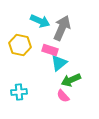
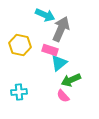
cyan arrow: moved 5 px right, 6 px up
gray arrow: moved 1 px left, 1 px down
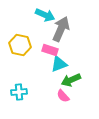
cyan triangle: moved 1 px down; rotated 18 degrees clockwise
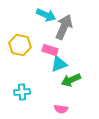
cyan arrow: moved 1 px right
gray arrow: moved 3 px right, 2 px up
cyan cross: moved 3 px right
pink semicircle: moved 2 px left, 13 px down; rotated 40 degrees counterclockwise
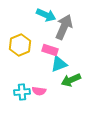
yellow hexagon: rotated 25 degrees clockwise
pink semicircle: moved 22 px left, 18 px up
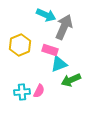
pink semicircle: rotated 72 degrees counterclockwise
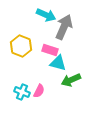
yellow hexagon: moved 1 px right, 1 px down; rotated 15 degrees counterclockwise
cyan triangle: moved 1 px left, 1 px up; rotated 36 degrees clockwise
cyan cross: rotated 28 degrees clockwise
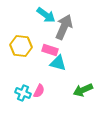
cyan arrow: rotated 12 degrees clockwise
yellow hexagon: rotated 15 degrees counterclockwise
green arrow: moved 12 px right, 10 px down
cyan cross: moved 1 px right, 1 px down
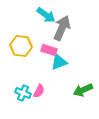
gray arrow: moved 2 px left, 1 px down
pink rectangle: moved 1 px left
cyan triangle: moved 1 px right, 1 px up; rotated 36 degrees counterclockwise
